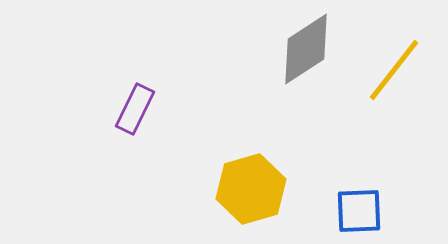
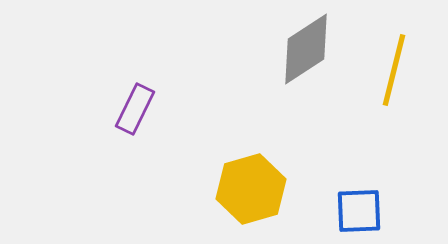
yellow line: rotated 24 degrees counterclockwise
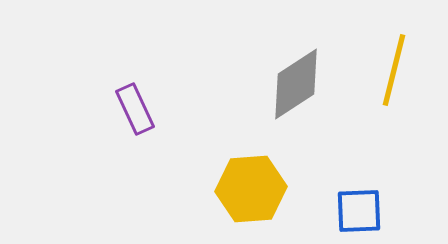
gray diamond: moved 10 px left, 35 px down
purple rectangle: rotated 51 degrees counterclockwise
yellow hexagon: rotated 12 degrees clockwise
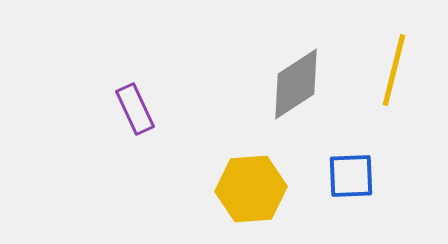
blue square: moved 8 px left, 35 px up
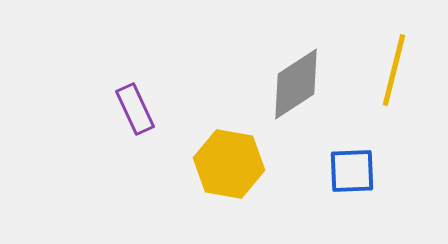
blue square: moved 1 px right, 5 px up
yellow hexagon: moved 22 px left, 25 px up; rotated 14 degrees clockwise
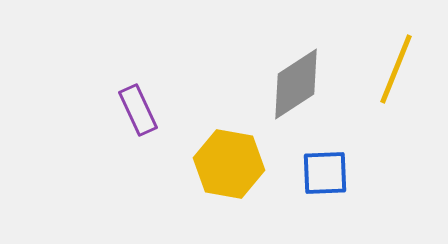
yellow line: moved 2 px right, 1 px up; rotated 8 degrees clockwise
purple rectangle: moved 3 px right, 1 px down
blue square: moved 27 px left, 2 px down
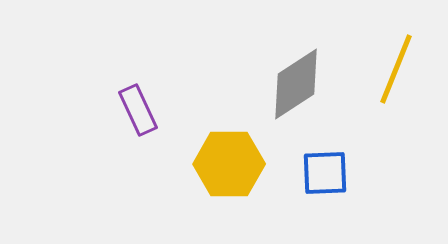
yellow hexagon: rotated 10 degrees counterclockwise
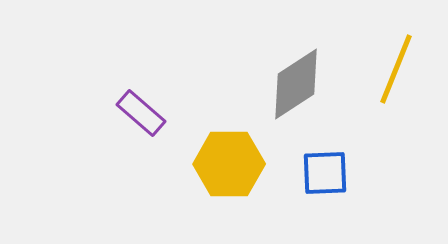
purple rectangle: moved 3 px right, 3 px down; rotated 24 degrees counterclockwise
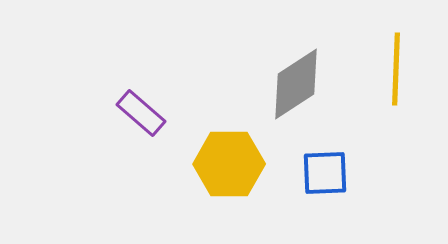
yellow line: rotated 20 degrees counterclockwise
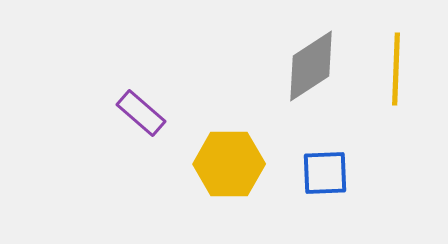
gray diamond: moved 15 px right, 18 px up
